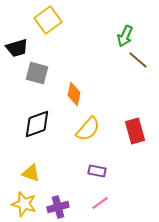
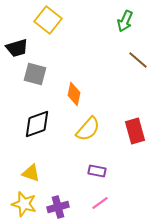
yellow square: rotated 16 degrees counterclockwise
green arrow: moved 15 px up
gray square: moved 2 px left, 1 px down
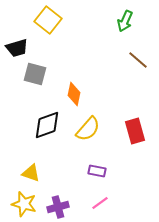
black diamond: moved 10 px right, 1 px down
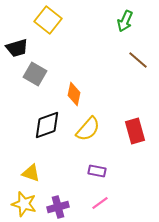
gray square: rotated 15 degrees clockwise
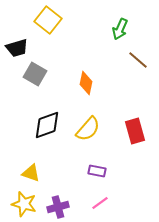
green arrow: moved 5 px left, 8 px down
orange diamond: moved 12 px right, 11 px up
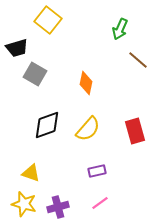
purple rectangle: rotated 24 degrees counterclockwise
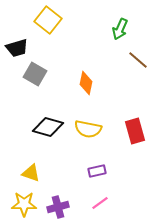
black diamond: moved 1 px right, 2 px down; rotated 36 degrees clockwise
yellow semicircle: rotated 60 degrees clockwise
yellow star: rotated 15 degrees counterclockwise
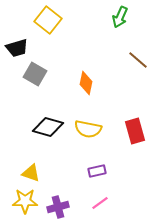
green arrow: moved 12 px up
yellow star: moved 1 px right, 3 px up
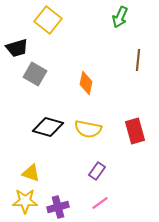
brown line: rotated 55 degrees clockwise
purple rectangle: rotated 42 degrees counterclockwise
